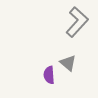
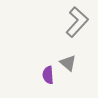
purple semicircle: moved 1 px left
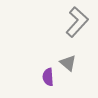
purple semicircle: moved 2 px down
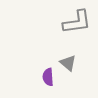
gray L-shape: rotated 40 degrees clockwise
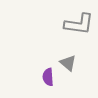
gray L-shape: moved 2 px right, 2 px down; rotated 16 degrees clockwise
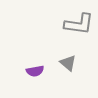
purple semicircle: moved 13 px left, 6 px up; rotated 96 degrees counterclockwise
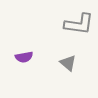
purple semicircle: moved 11 px left, 14 px up
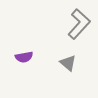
gray L-shape: rotated 56 degrees counterclockwise
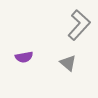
gray L-shape: moved 1 px down
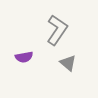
gray L-shape: moved 22 px left, 5 px down; rotated 8 degrees counterclockwise
